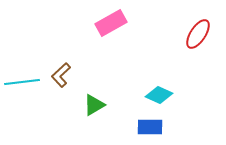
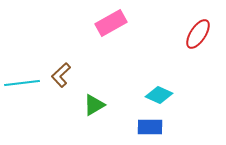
cyan line: moved 1 px down
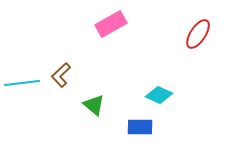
pink rectangle: moved 1 px down
green triangle: rotated 50 degrees counterclockwise
blue rectangle: moved 10 px left
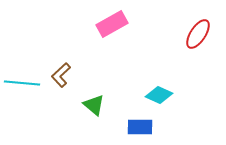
pink rectangle: moved 1 px right
cyan line: rotated 12 degrees clockwise
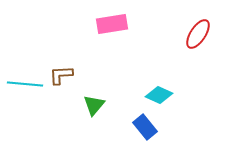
pink rectangle: rotated 20 degrees clockwise
brown L-shape: rotated 40 degrees clockwise
cyan line: moved 3 px right, 1 px down
green triangle: rotated 30 degrees clockwise
blue rectangle: moved 5 px right; rotated 50 degrees clockwise
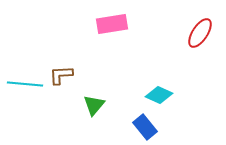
red ellipse: moved 2 px right, 1 px up
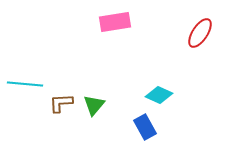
pink rectangle: moved 3 px right, 2 px up
brown L-shape: moved 28 px down
blue rectangle: rotated 10 degrees clockwise
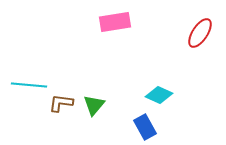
cyan line: moved 4 px right, 1 px down
brown L-shape: rotated 10 degrees clockwise
